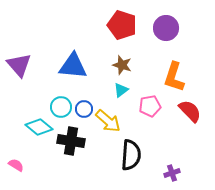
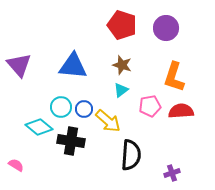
red semicircle: moved 9 px left; rotated 50 degrees counterclockwise
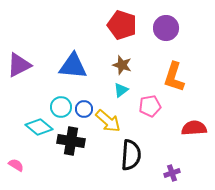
purple triangle: rotated 44 degrees clockwise
red semicircle: moved 13 px right, 17 px down
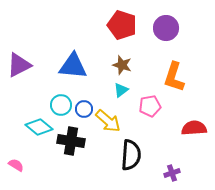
cyan circle: moved 2 px up
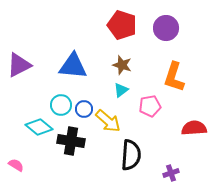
purple cross: moved 1 px left
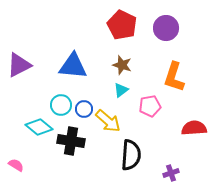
red pentagon: rotated 8 degrees clockwise
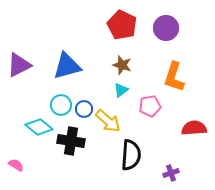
blue triangle: moved 6 px left; rotated 20 degrees counterclockwise
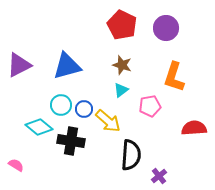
purple cross: moved 12 px left, 3 px down; rotated 21 degrees counterclockwise
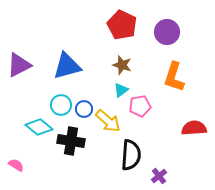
purple circle: moved 1 px right, 4 px down
pink pentagon: moved 10 px left
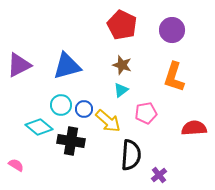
purple circle: moved 5 px right, 2 px up
pink pentagon: moved 6 px right, 7 px down
purple cross: moved 1 px up
